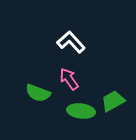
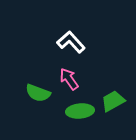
green ellipse: moved 1 px left; rotated 12 degrees counterclockwise
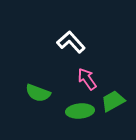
pink arrow: moved 18 px right
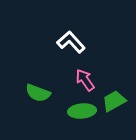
pink arrow: moved 2 px left, 1 px down
green trapezoid: moved 1 px right
green ellipse: moved 2 px right
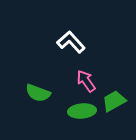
pink arrow: moved 1 px right, 1 px down
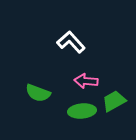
pink arrow: rotated 50 degrees counterclockwise
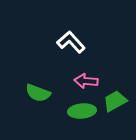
green trapezoid: moved 1 px right
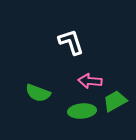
white L-shape: rotated 24 degrees clockwise
pink arrow: moved 4 px right
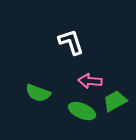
green ellipse: rotated 28 degrees clockwise
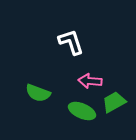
green trapezoid: moved 1 px left, 1 px down
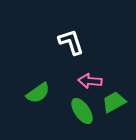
green semicircle: rotated 55 degrees counterclockwise
green ellipse: rotated 32 degrees clockwise
